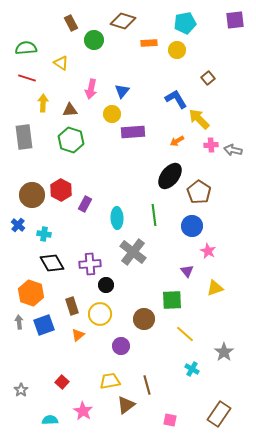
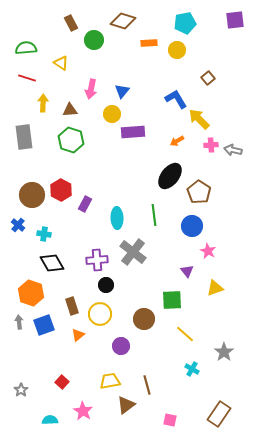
purple cross at (90, 264): moved 7 px right, 4 px up
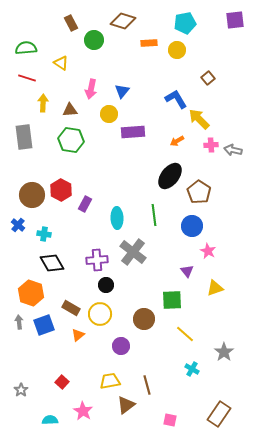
yellow circle at (112, 114): moved 3 px left
green hexagon at (71, 140): rotated 10 degrees counterclockwise
brown rectangle at (72, 306): moved 1 px left, 2 px down; rotated 42 degrees counterclockwise
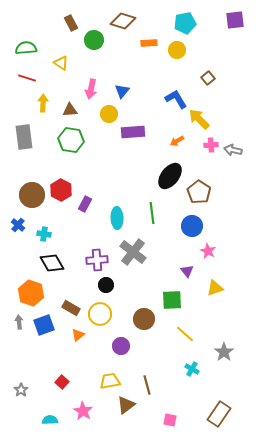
green line at (154, 215): moved 2 px left, 2 px up
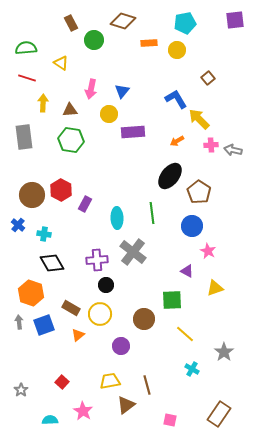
purple triangle at (187, 271): rotated 24 degrees counterclockwise
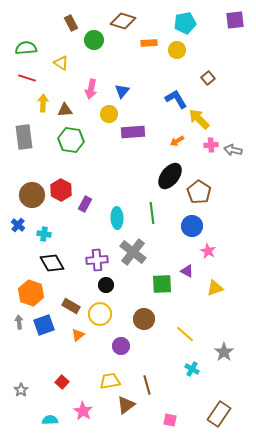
brown triangle at (70, 110): moved 5 px left
green square at (172, 300): moved 10 px left, 16 px up
brown rectangle at (71, 308): moved 2 px up
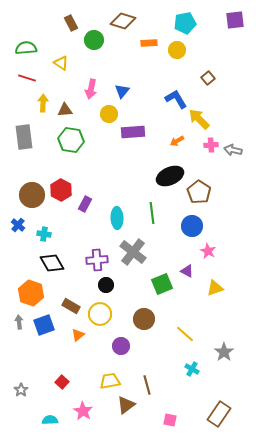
black ellipse at (170, 176): rotated 28 degrees clockwise
green square at (162, 284): rotated 20 degrees counterclockwise
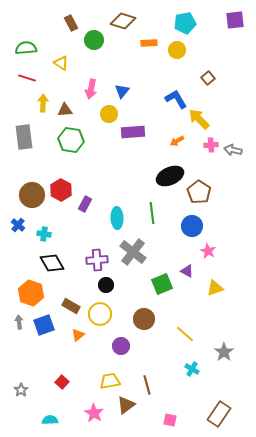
pink star at (83, 411): moved 11 px right, 2 px down
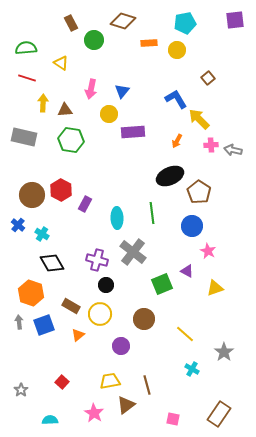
gray rectangle at (24, 137): rotated 70 degrees counterclockwise
orange arrow at (177, 141): rotated 32 degrees counterclockwise
cyan cross at (44, 234): moved 2 px left; rotated 24 degrees clockwise
purple cross at (97, 260): rotated 20 degrees clockwise
pink square at (170, 420): moved 3 px right, 1 px up
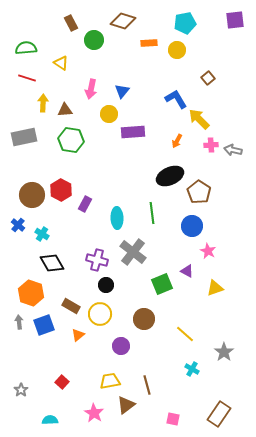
gray rectangle at (24, 137): rotated 25 degrees counterclockwise
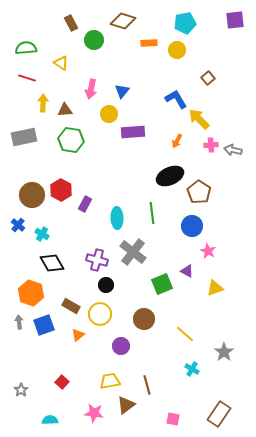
pink star at (94, 413): rotated 24 degrees counterclockwise
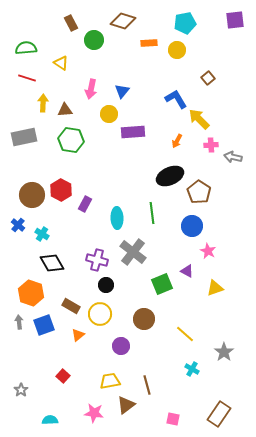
gray arrow at (233, 150): moved 7 px down
red square at (62, 382): moved 1 px right, 6 px up
